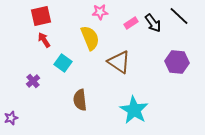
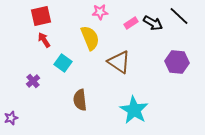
black arrow: rotated 24 degrees counterclockwise
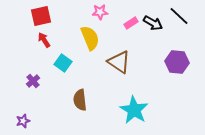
purple star: moved 12 px right, 3 px down
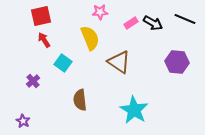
black line: moved 6 px right, 3 px down; rotated 20 degrees counterclockwise
purple star: rotated 24 degrees counterclockwise
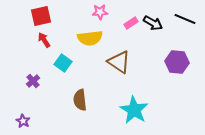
yellow semicircle: rotated 105 degrees clockwise
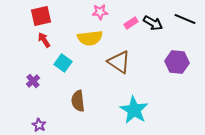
brown semicircle: moved 2 px left, 1 px down
purple star: moved 16 px right, 4 px down
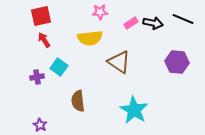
black line: moved 2 px left
black arrow: rotated 18 degrees counterclockwise
cyan square: moved 4 px left, 4 px down
purple cross: moved 4 px right, 4 px up; rotated 32 degrees clockwise
purple star: moved 1 px right
